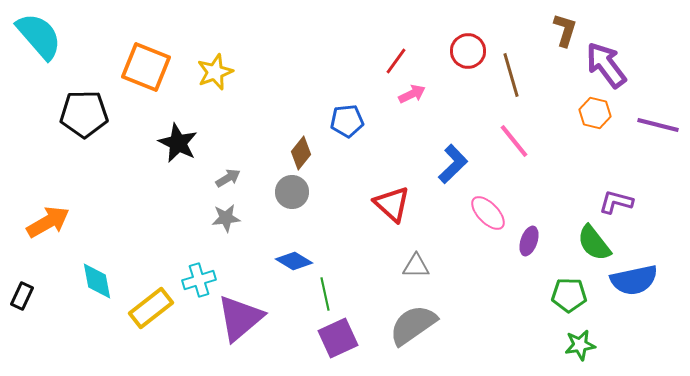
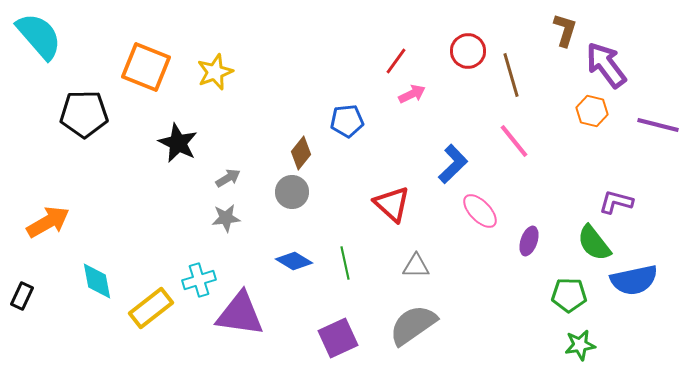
orange hexagon: moved 3 px left, 2 px up
pink ellipse: moved 8 px left, 2 px up
green line: moved 20 px right, 31 px up
purple triangle: moved 4 px up; rotated 48 degrees clockwise
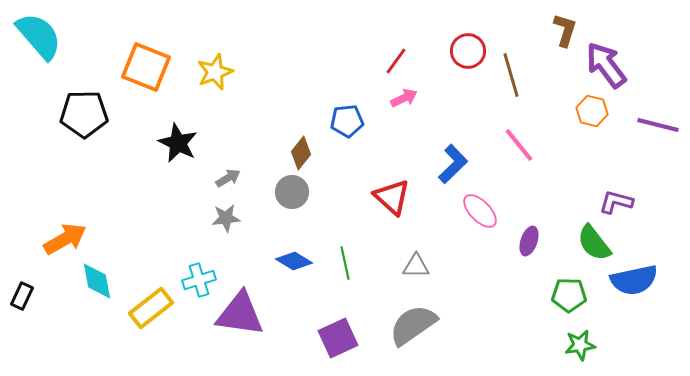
pink arrow: moved 8 px left, 4 px down
pink line: moved 5 px right, 4 px down
red triangle: moved 7 px up
orange arrow: moved 17 px right, 17 px down
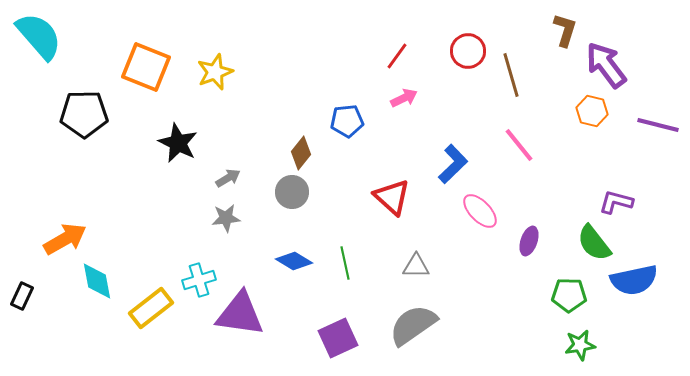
red line: moved 1 px right, 5 px up
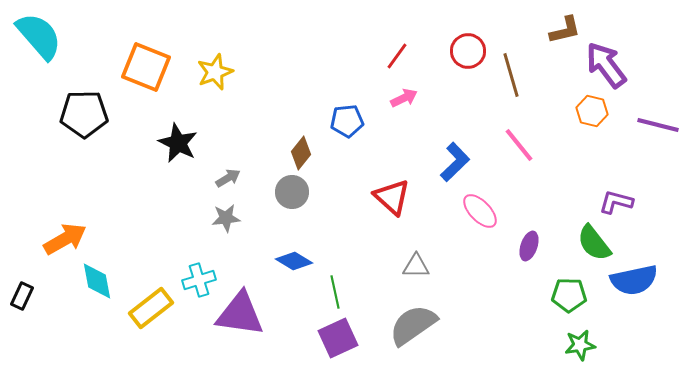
brown L-shape: rotated 60 degrees clockwise
blue L-shape: moved 2 px right, 2 px up
purple ellipse: moved 5 px down
green line: moved 10 px left, 29 px down
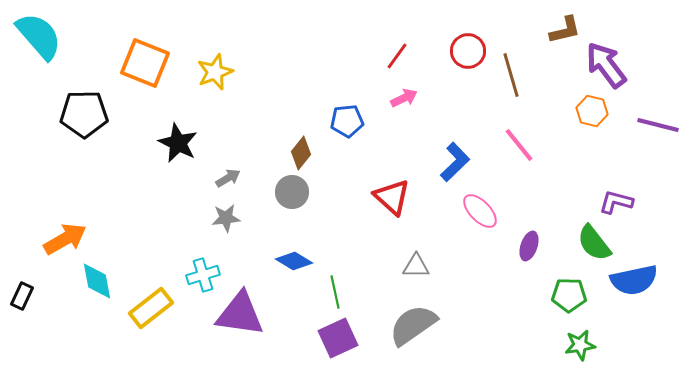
orange square: moved 1 px left, 4 px up
cyan cross: moved 4 px right, 5 px up
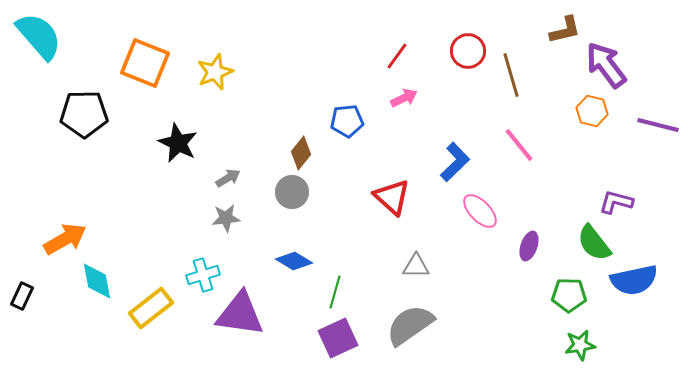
green line: rotated 28 degrees clockwise
gray semicircle: moved 3 px left
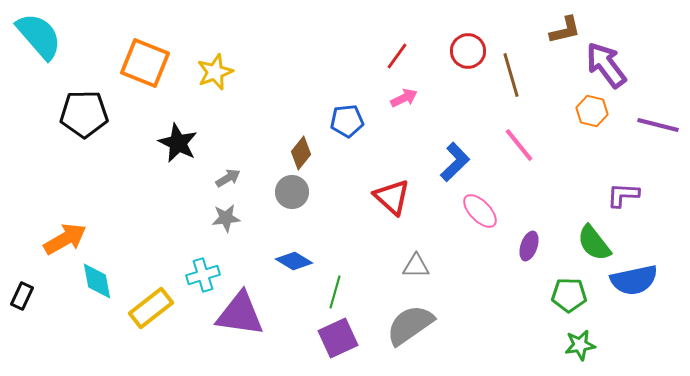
purple L-shape: moved 7 px right, 7 px up; rotated 12 degrees counterclockwise
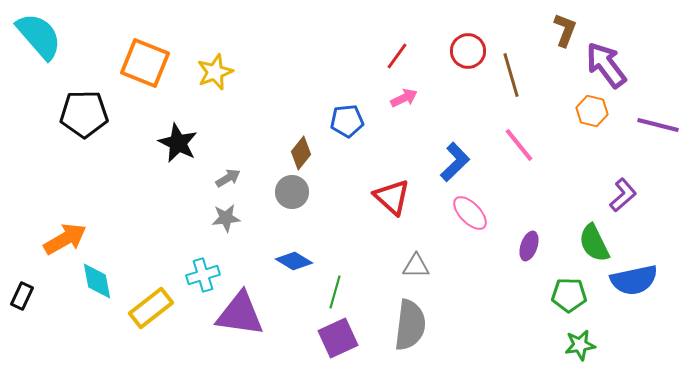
brown L-shape: rotated 56 degrees counterclockwise
purple L-shape: rotated 136 degrees clockwise
pink ellipse: moved 10 px left, 2 px down
green semicircle: rotated 12 degrees clockwise
gray semicircle: rotated 132 degrees clockwise
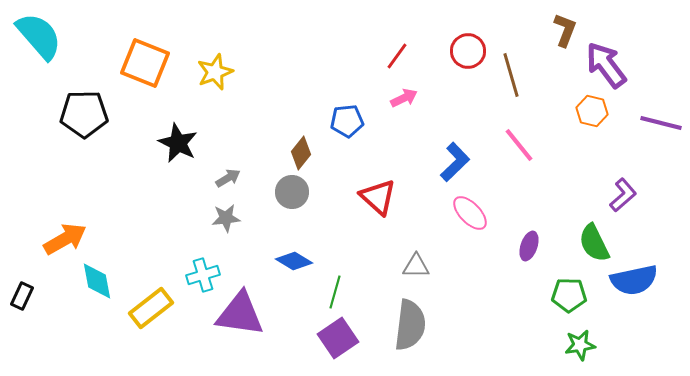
purple line: moved 3 px right, 2 px up
red triangle: moved 14 px left
purple square: rotated 9 degrees counterclockwise
